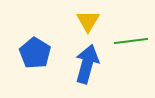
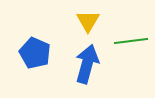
blue pentagon: rotated 8 degrees counterclockwise
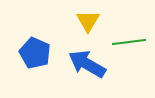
green line: moved 2 px left, 1 px down
blue arrow: rotated 75 degrees counterclockwise
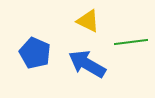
yellow triangle: rotated 35 degrees counterclockwise
green line: moved 2 px right
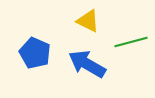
green line: rotated 8 degrees counterclockwise
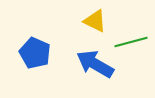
yellow triangle: moved 7 px right
blue arrow: moved 8 px right
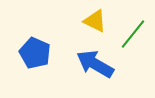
green line: moved 2 px right, 8 px up; rotated 36 degrees counterclockwise
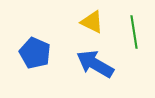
yellow triangle: moved 3 px left, 1 px down
green line: moved 1 px right, 2 px up; rotated 48 degrees counterclockwise
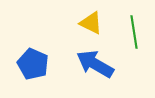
yellow triangle: moved 1 px left, 1 px down
blue pentagon: moved 2 px left, 11 px down
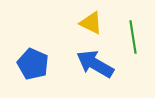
green line: moved 1 px left, 5 px down
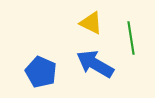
green line: moved 2 px left, 1 px down
blue pentagon: moved 8 px right, 8 px down
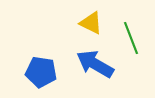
green line: rotated 12 degrees counterclockwise
blue pentagon: rotated 16 degrees counterclockwise
